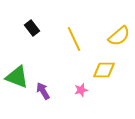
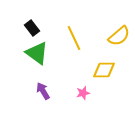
yellow line: moved 1 px up
green triangle: moved 20 px right, 24 px up; rotated 15 degrees clockwise
pink star: moved 2 px right, 3 px down
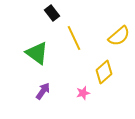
black rectangle: moved 20 px right, 15 px up
yellow diamond: moved 2 px down; rotated 40 degrees counterclockwise
purple arrow: rotated 66 degrees clockwise
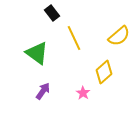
pink star: rotated 24 degrees counterclockwise
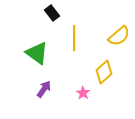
yellow line: rotated 25 degrees clockwise
purple arrow: moved 1 px right, 2 px up
